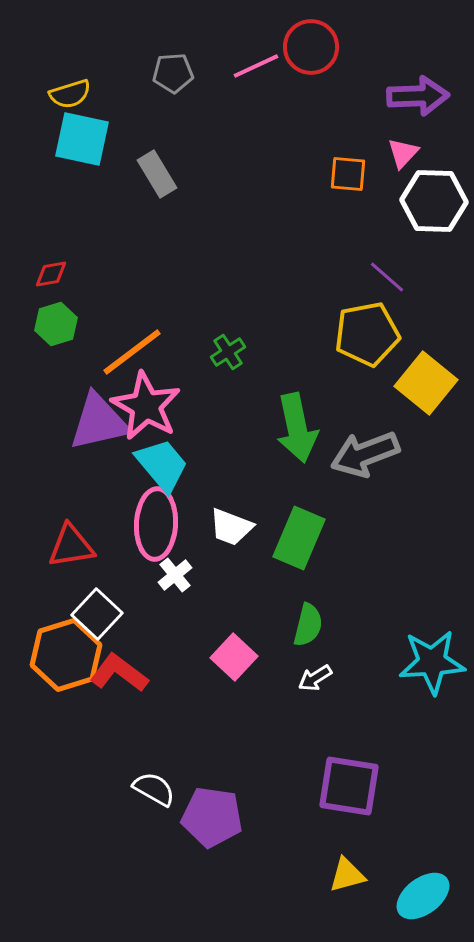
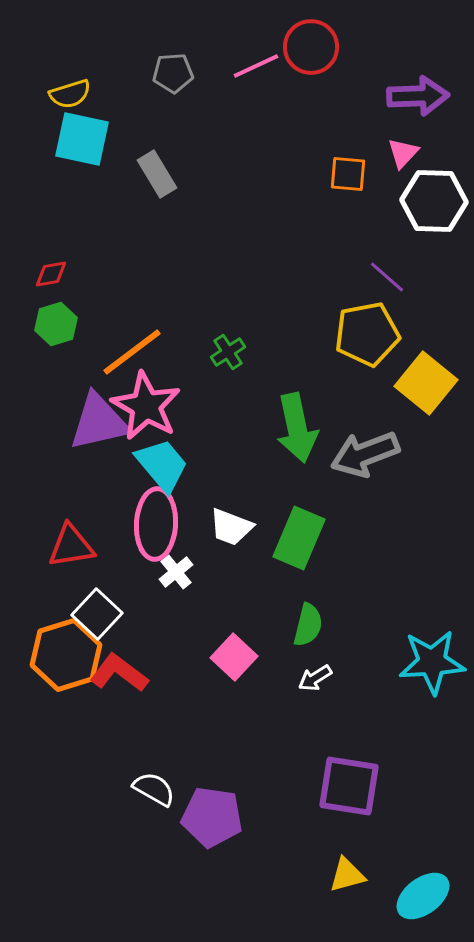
white cross: moved 1 px right, 3 px up
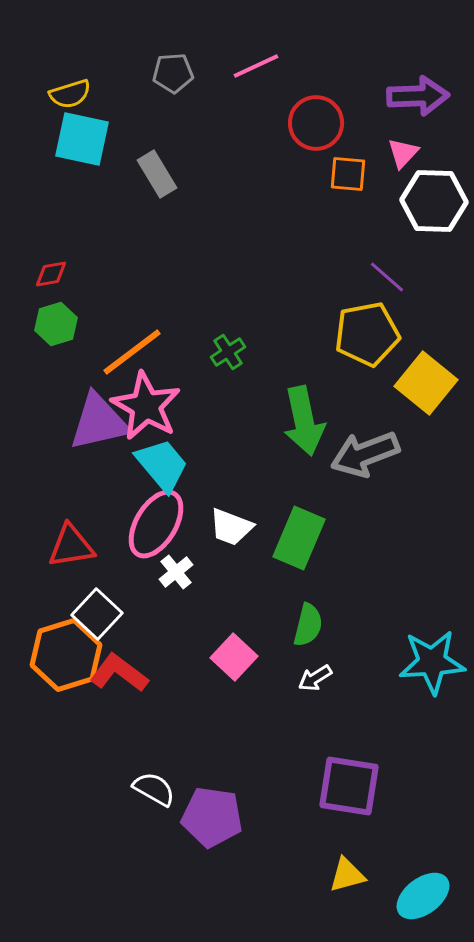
red circle: moved 5 px right, 76 px down
green arrow: moved 7 px right, 7 px up
pink ellipse: rotated 28 degrees clockwise
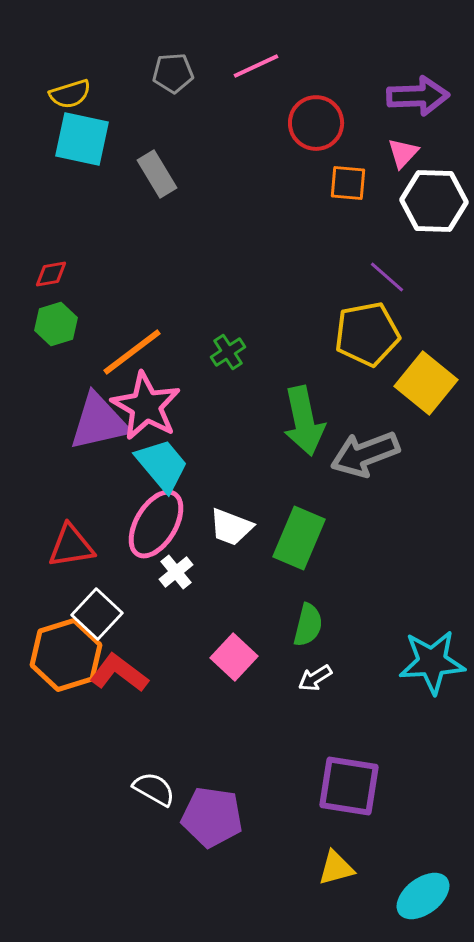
orange square: moved 9 px down
yellow triangle: moved 11 px left, 7 px up
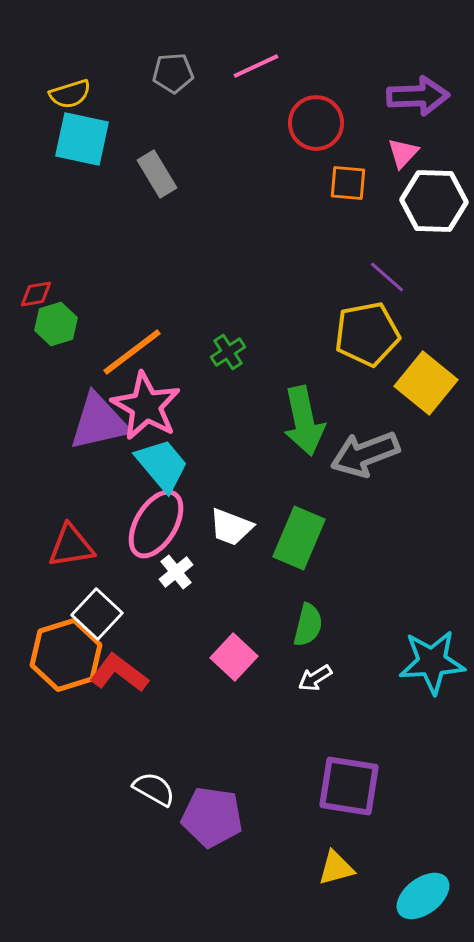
red diamond: moved 15 px left, 20 px down
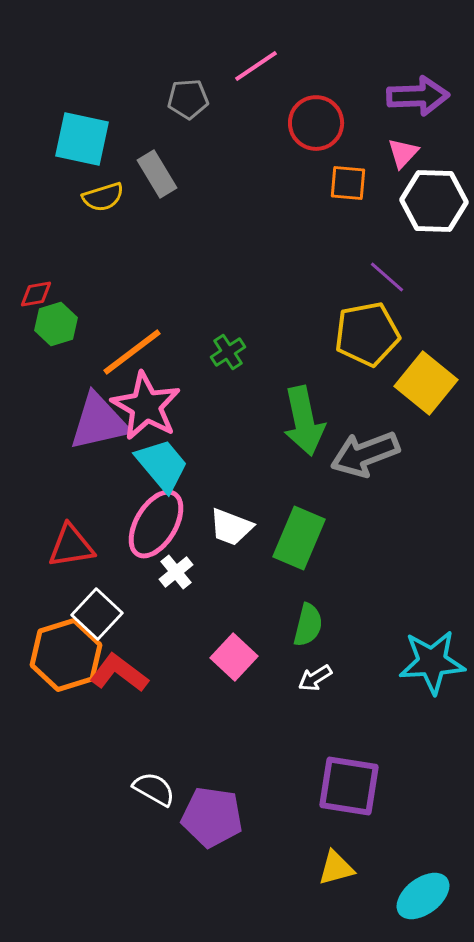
pink line: rotated 9 degrees counterclockwise
gray pentagon: moved 15 px right, 26 px down
yellow semicircle: moved 33 px right, 103 px down
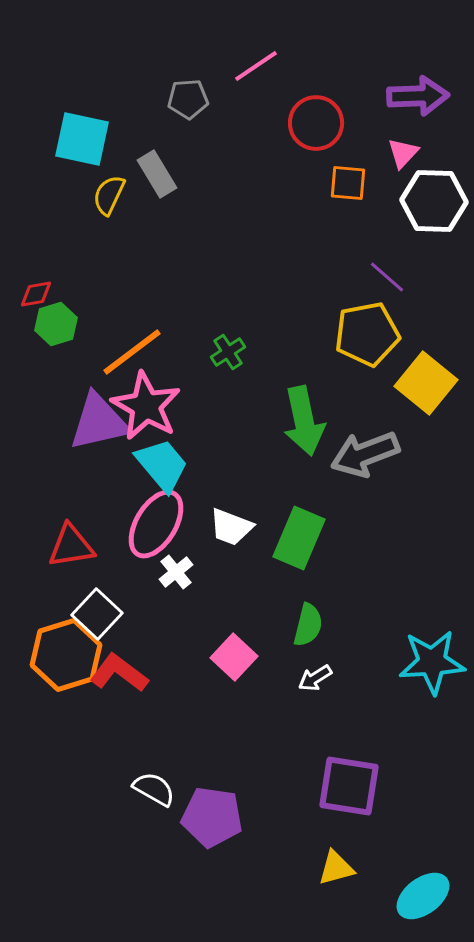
yellow semicircle: moved 6 px right, 2 px up; rotated 132 degrees clockwise
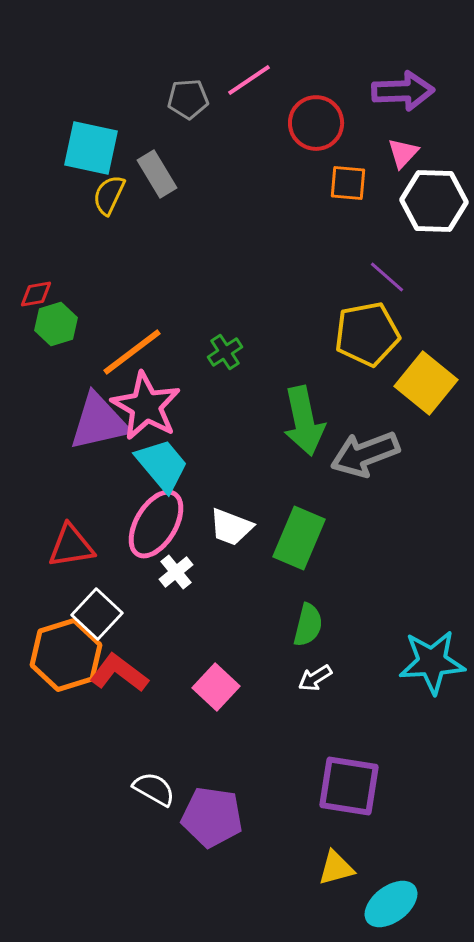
pink line: moved 7 px left, 14 px down
purple arrow: moved 15 px left, 5 px up
cyan square: moved 9 px right, 9 px down
green cross: moved 3 px left
pink square: moved 18 px left, 30 px down
cyan ellipse: moved 32 px left, 8 px down
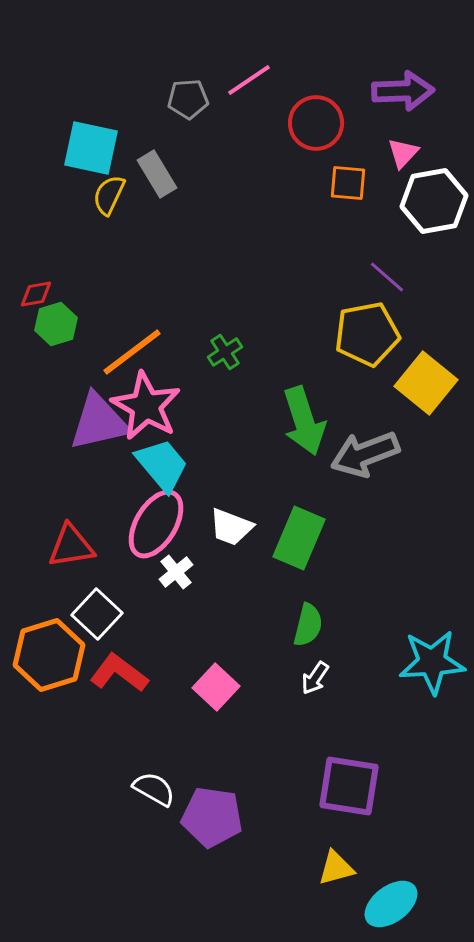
white hexagon: rotated 12 degrees counterclockwise
green arrow: rotated 6 degrees counterclockwise
orange hexagon: moved 17 px left
white arrow: rotated 24 degrees counterclockwise
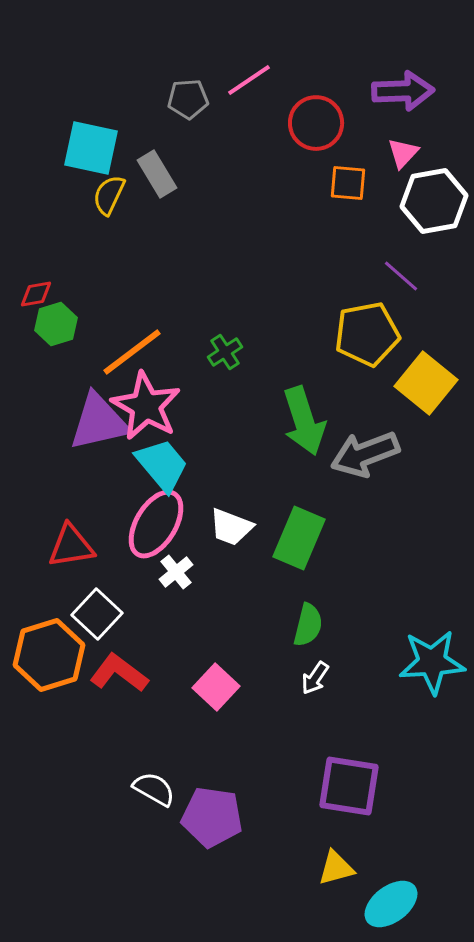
purple line: moved 14 px right, 1 px up
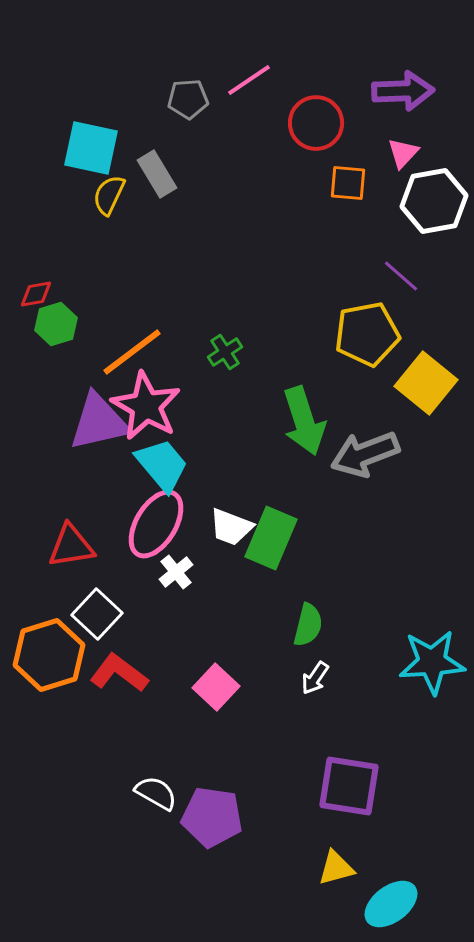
green rectangle: moved 28 px left
white semicircle: moved 2 px right, 4 px down
